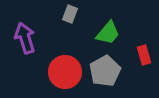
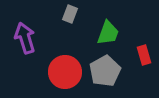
green trapezoid: rotated 20 degrees counterclockwise
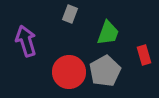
purple arrow: moved 1 px right, 3 px down
red circle: moved 4 px right
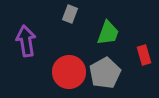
purple arrow: rotated 8 degrees clockwise
gray pentagon: moved 2 px down
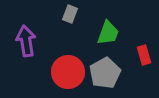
red circle: moved 1 px left
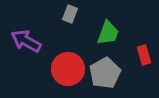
purple arrow: rotated 52 degrees counterclockwise
red circle: moved 3 px up
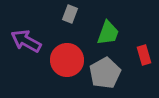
red circle: moved 1 px left, 9 px up
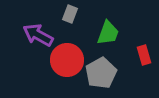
purple arrow: moved 12 px right, 6 px up
gray pentagon: moved 4 px left
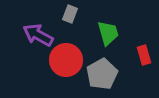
green trapezoid: rotated 36 degrees counterclockwise
red circle: moved 1 px left
gray pentagon: moved 1 px right, 1 px down
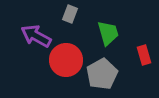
purple arrow: moved 2 px left, 1 px down
